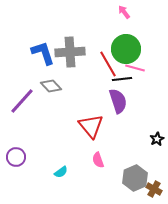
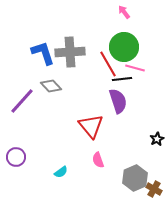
green circle: moved 2 px left, 2 px up
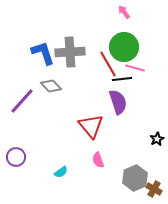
purple semicircle: moved 1 px down
